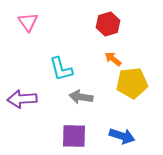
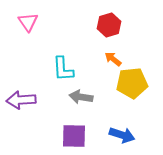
red hexagon: moved 1 px right, 1 px down
cyan L-shape: moved 2 px right; rotated 12 degrees clockwise
purple arrow: moved 1 px left, 1 px down
blue arrow: moved 1 px up
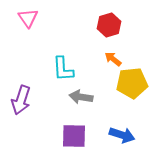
pink triangle: moved 4 px up
purple arrow: rotated 68 degrees counterclockwise
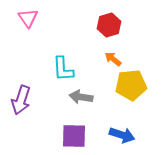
yellow pentagon: moved 1 px left, 2 px down
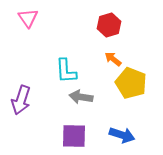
cyan L-shape: moved 3 px right, 2 px down
yellow pentagon: moved 2 px up; rotated 28 degrees clockwise
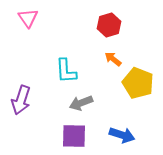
yellow pentagon: moved 7 px right
gray arrow: moved 6 px down; rotated 30 degrees counterclockwise
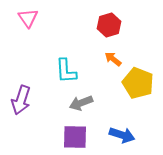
purple square: moved 1 px right, 1 px down
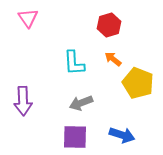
cyan L-shape: moved 8 px right, 8 px up
purple arrow: moved 2 px right, 1 px down; rotated 20 degrees counterclockwise
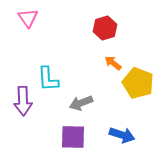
red hexagon: moved 4 px left, 3 px down
orange arrow: moved 4 px down
cyan L-shape: moved 26 px left, 16 px down
purple square: moved 2 px left
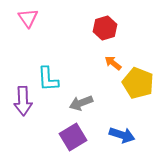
purple square: rotated 32 degrees counterclockwise
